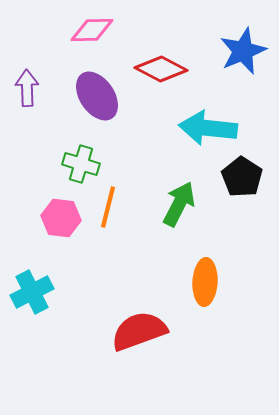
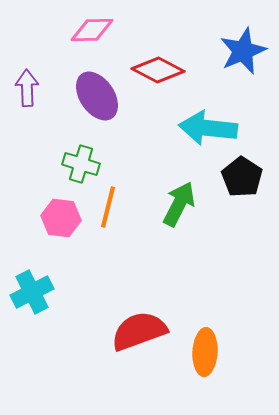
red diamond: moved 3 px left, 1 px down
orange ellipse: moved 70 px down
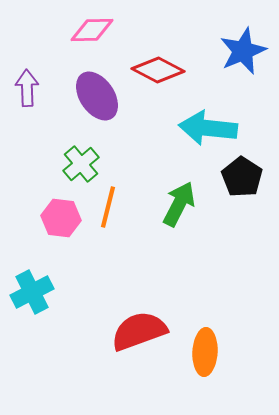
green cross: rotated 33 degrees clockwise
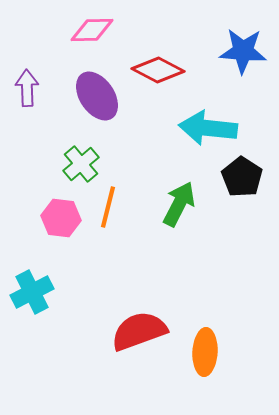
blue star: rotated 27 degrees clockwise
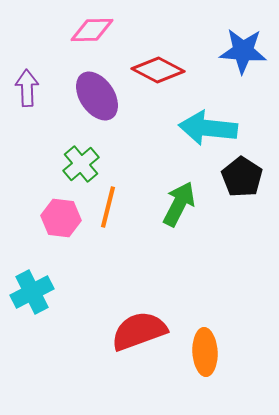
orange ellipse: rotated 6 degrees counterclockwise
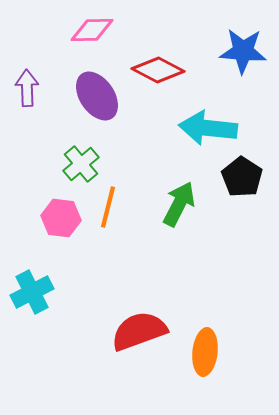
orange ellipse: rotated 9 degrees clockwise
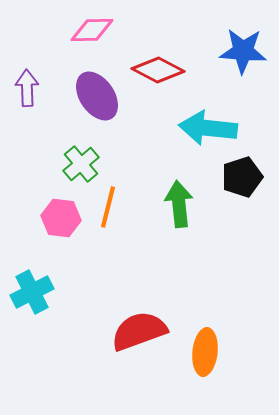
black pentagon: rotated 21 degrees clockwise
green arrow: rotated 33 degrees counterclockwise
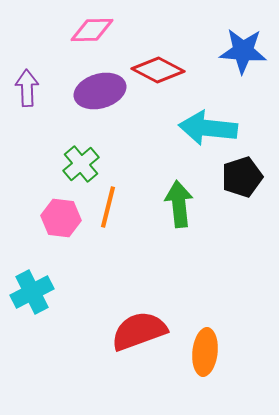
purple ellipse: moved 3 px right, 5 px up; rotated 72 degrees counterclockwise
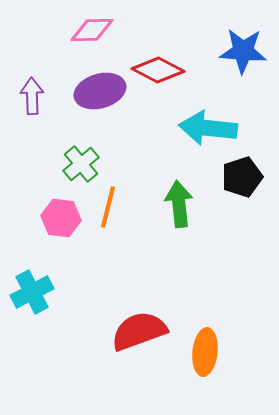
purple arrow: moved 5 px right, 8 px down
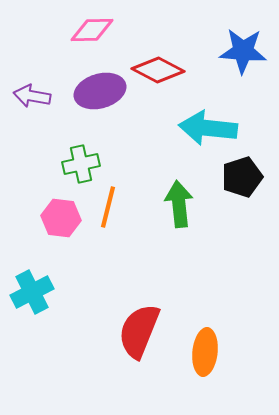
purple arrow: rotated 78 degrees counterclockwise
green cross: rotated 27 degrees clockwise
red semicircle: rotated 48 degrees counterclockwise
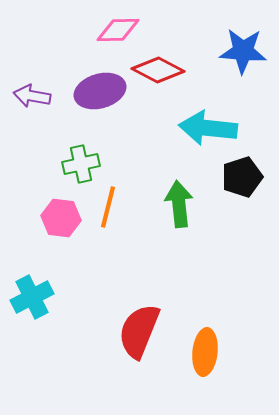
pink diamond: moved 26 px right
cyan cross: moved 5 px down
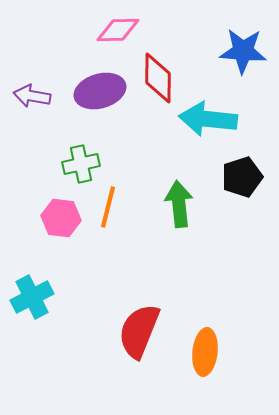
red diamond: moved 8 px down; rotated 63 degrees clockwise
cyan arrow: moved 9 px up
